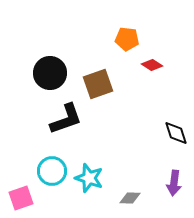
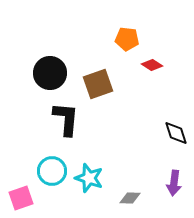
black L-shape: rotated 66 degrees counterclockwise
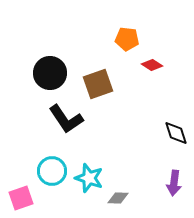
black L-shape: rotated 141 degrees clockwise
gray diamond: moved 12 px left
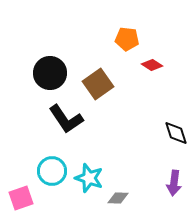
brown square: rotated 16 degrees counterclockwise
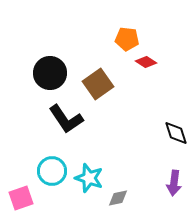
red diamond: moved 6 px left, 3 px up
gray diamond: rotated 15 degrees counterclockwise
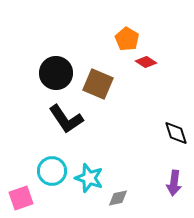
orange pentagon: rotated 25 degrees clockwise
black circle: moved 6 px right
brown square: rotated 32 degrees counterclockwise
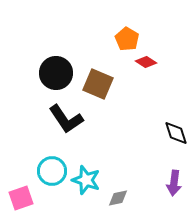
cyan star: moved 3 px left, 2 px down
